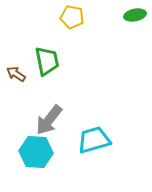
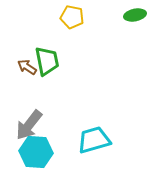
brown arrow: moved 11 px right, 7 px up
gray arrow: moved 20 px left, 5 px down
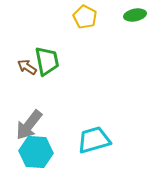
yellow pentagon: moved 13 px right; rotated 15 degrees clockwise
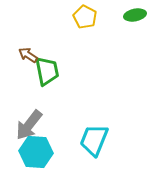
green trapezoid: moved 10 px down
brown arrow: moved 1 px right, 12 px up
cyan trapezoid: rotated 52 degrees counterclockwise
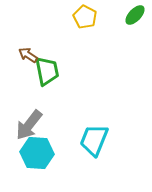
green ellipse: rotated 35 degrees counterclockwise
cyan hexagon: moved 1 px right, 1 px down
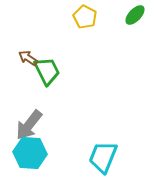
brown arrow: moved 3 px down
green trapezoid: rotated 16 degrees counterclockwise
cyan trapezoid: moved 9 px right, 17 px down
cyan hexagon: moved 7 px left
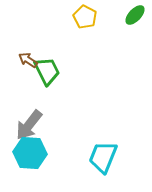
brown arrow: moved 2 px down
